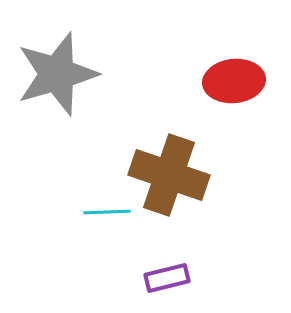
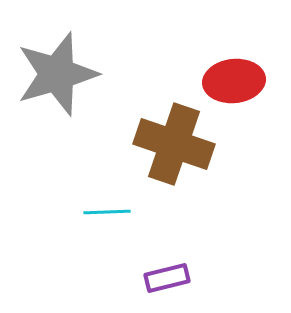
brown cross: moved 5 px right, 31 px up
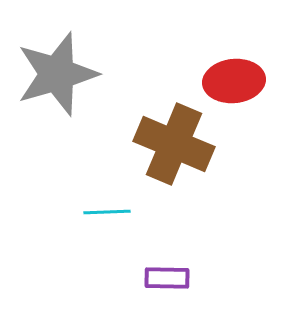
brown cross: rotated 4 degrees clockwise
purple rectangle: rotated 15 degrees clockwise
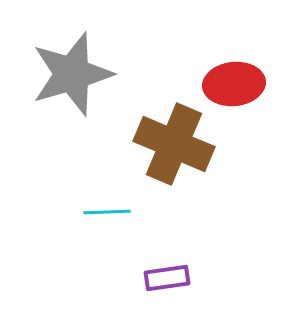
gray star: moved 15 px right
red ellipse: moved 3 px down
purple rectangle: rotated 9 degrees counterclockwise
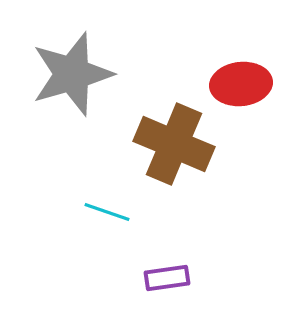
red ellipse: moved 7 px right
cyan line: rotated 21 degrees clockwise
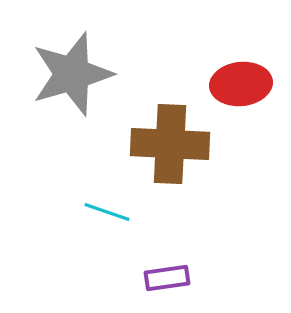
brown cross: moved 4 px left; rotated 20 degrees counterclockwise
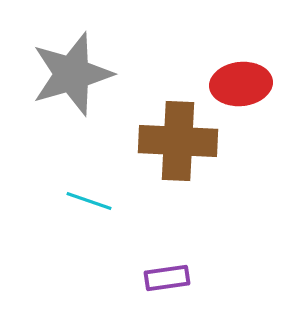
brown cross: moved 8 px right, 3 px up
cyan line: moved 18 px left, 11 px up
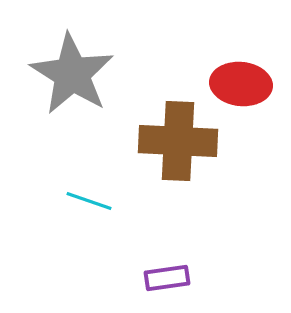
gray star: rotated 24 degrees counterclockwise
red ellipse: rotated 12 degrees clockwise
